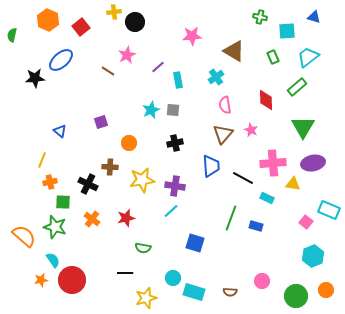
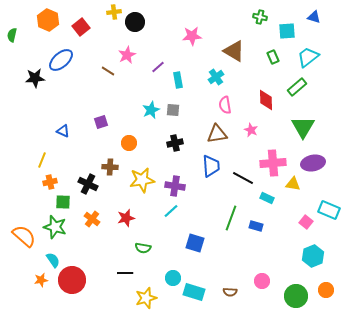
blue triangle at (60, 131): moved 3 px right; rotated 16 degrees counterclockwise
brown triangle at (223, 134): moved 6 px left; rotated 40 degrees clockwise
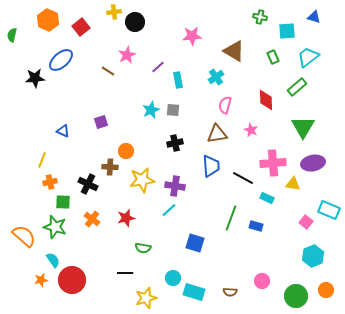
pink semicircle at (225, 105): rotated 24 degrees clockwise
orange circle at (129, 143): moved 3 px left, 8 px down
cyan line at (171, 211): moved 2 px left, 1 px up
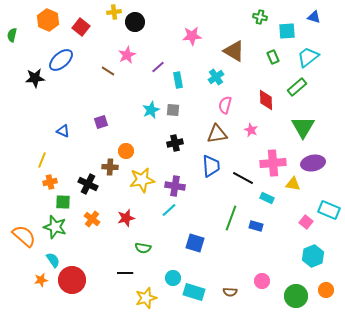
red square at (81, 27): rotated 12 degrees counterclockwise
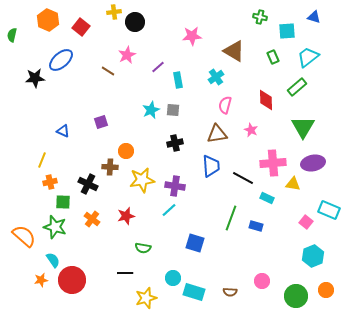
red star at (126, 218): moved 2 px up
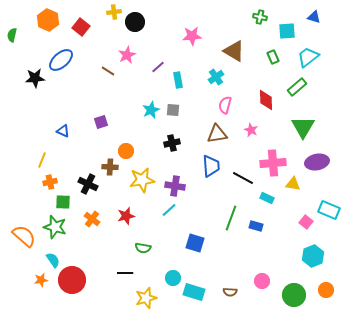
black cross at (175, 143): moved 3 px left
purple ellipse at (313, 163): moved 4 px right, 1 px up
green circle at (296, 296): moved 2 px left, 1 px up
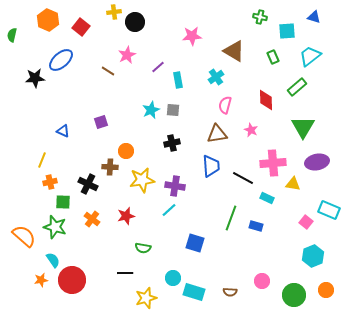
cyan trapezoid at (308, 57): moved 2 px right, 1 px up
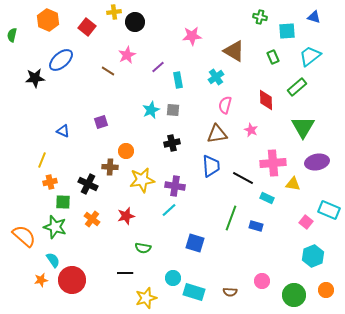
red square at (81, 27): moved 6 px right
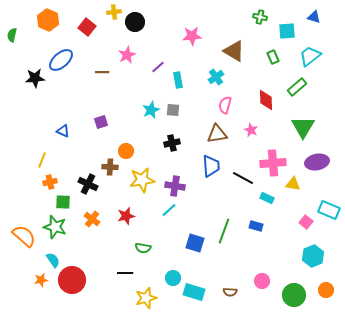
brown line at (108, 71): moved 6 px left, 1 px down; rotated 32 degrees counterclockwise
green line at (231, 218): moved 7 px left, 13 px down
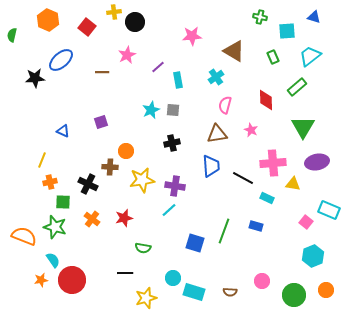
red star at (126, 216): moved 2 px left, 2 px down
orange semicircle at (24, 236): rotated 20 degrees counterclockwise
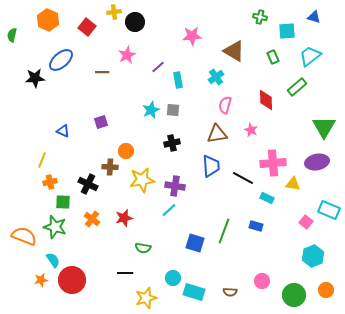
green triangle at (303, 127): moved 21 px right
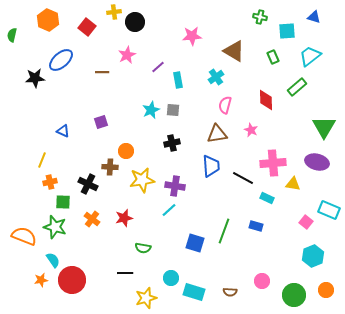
purple ellipse at (317, 162): rotated 25 degrees clockwise
cyan circle at (173, 278): moved 2 px left
